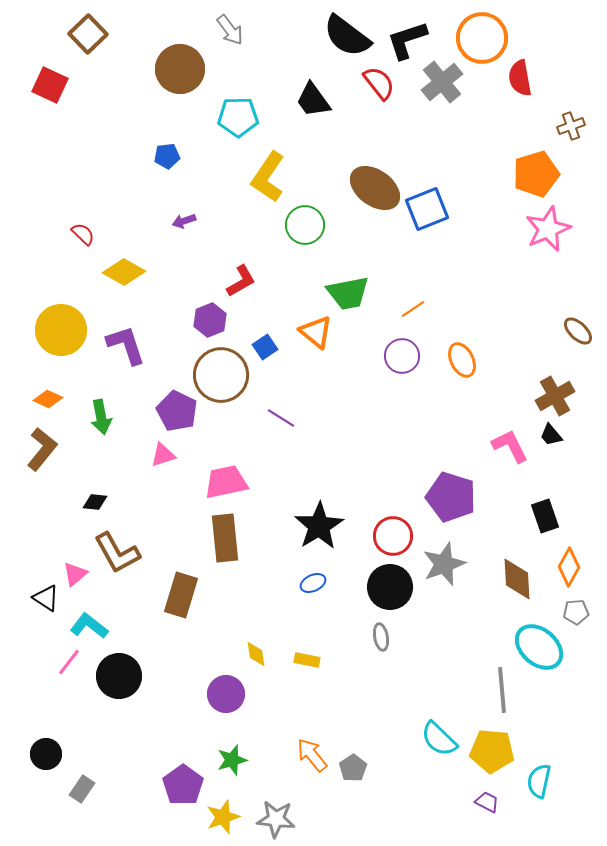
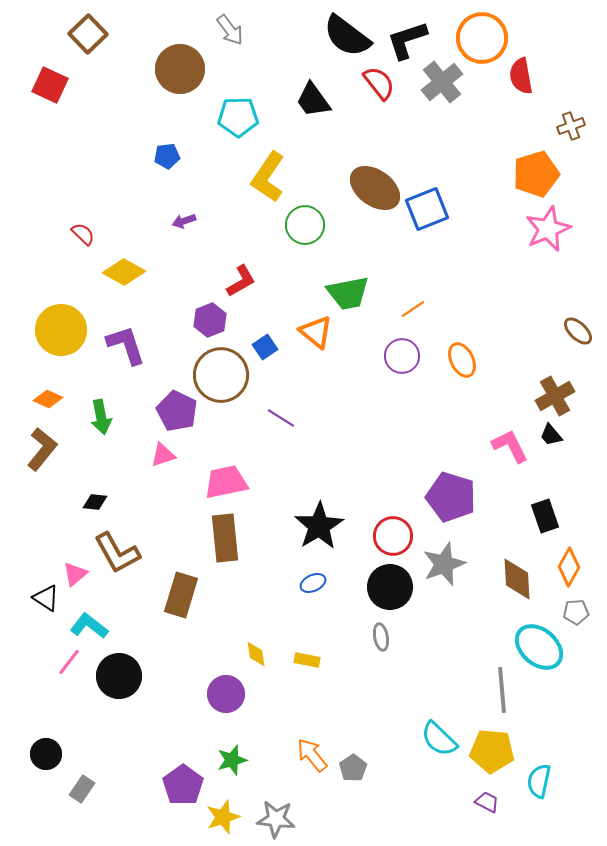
red semicircle at (520, 78): moved 1 px right, 2 px up
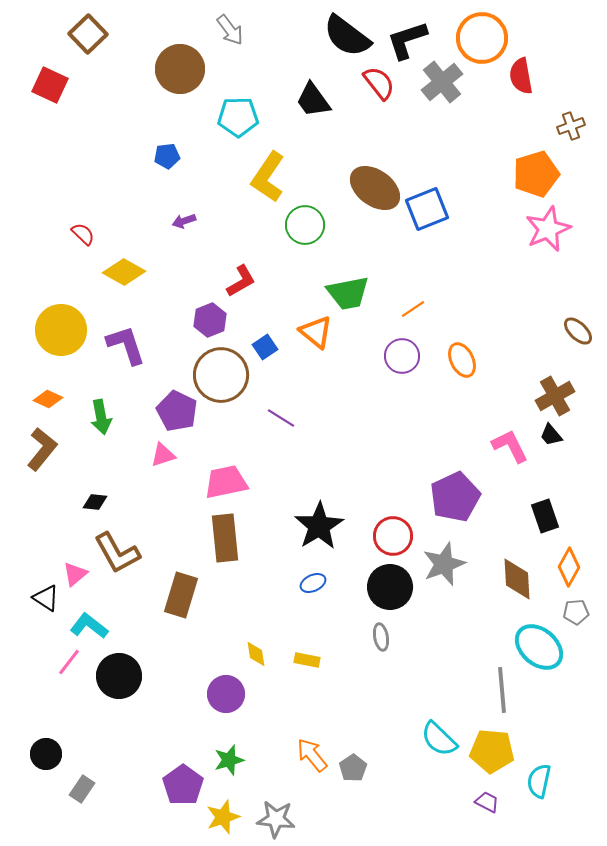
purple pentagon at (451, 497): moved 4 px right; rotated 30 degrees clockwise
green star at (232, 760): moved 3 px left
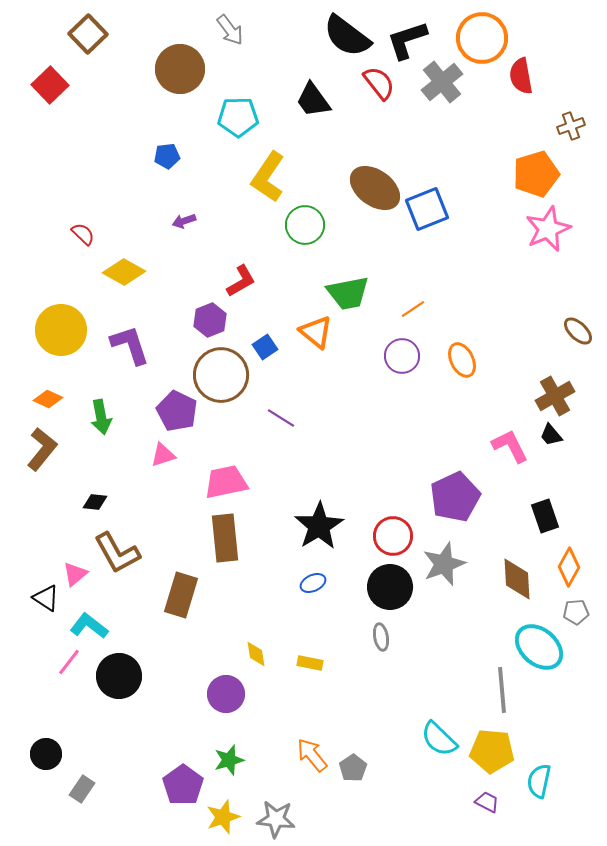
red square at (50, 85): rotated 21 degrees clockwise
purple L-shape at (126, 345): moved 4 px right
yellow rectangle at (307, 660): moved 3 px right, 3 px down
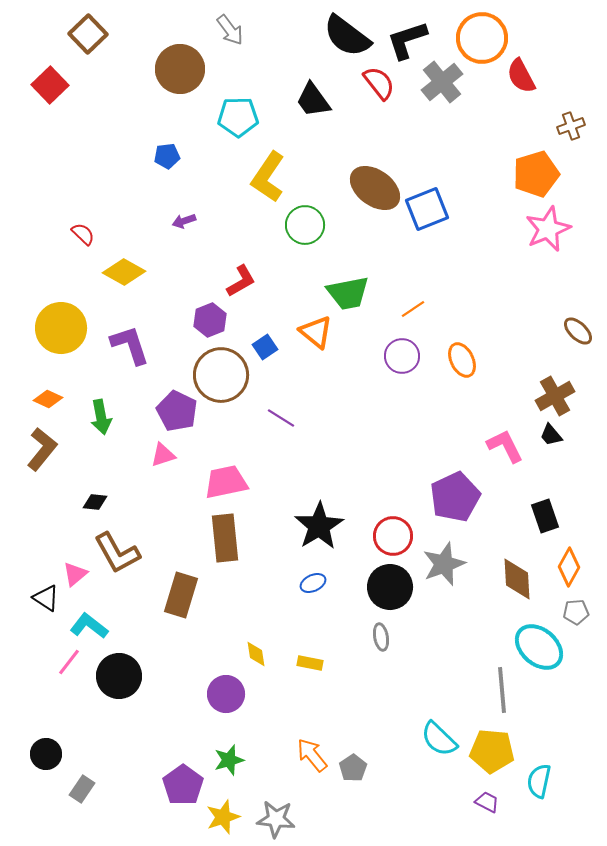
red semicircle at (521, 76): rotated 18 degrees counterclockwise
yellow circle at (61, 330): moved 2 px up
pink L-shape at (510, 446): moved 5 px left
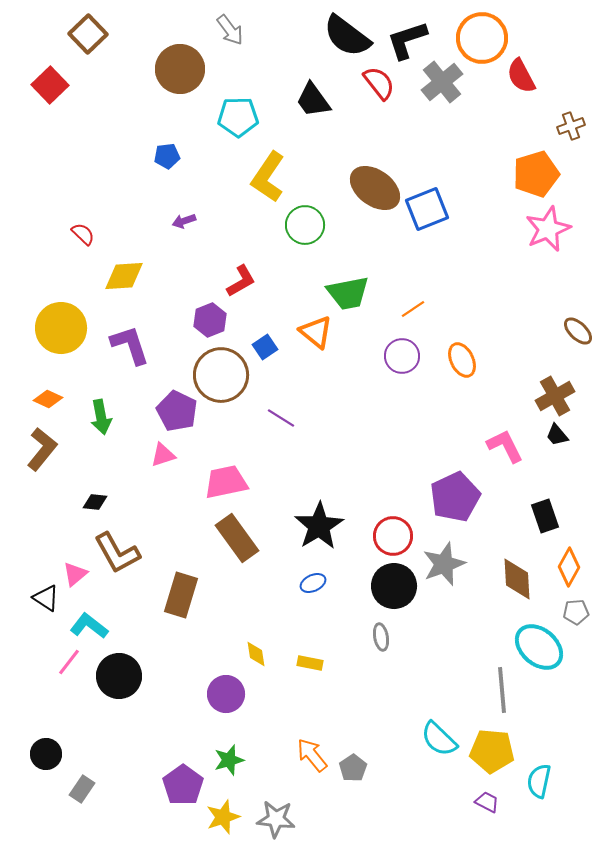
yellow diamond at (124, 272): moved 4 px down; rotated 33 degrees counterclockwise
black trapezoid at (551, 435): moved 6 px right
brown rectangle at (225, 538): moved 12 px right; rotated 30 degrees counterclockwise
black circle at (390, 587): moved 4 px right, 1 px up
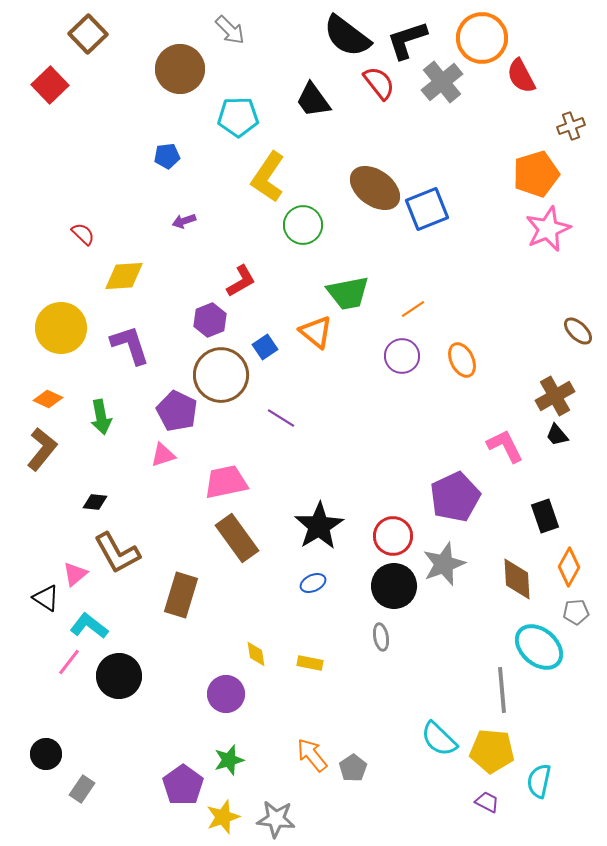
gray arrow at (230, 30): rotated 8 degrees counterclockwise
green circle at (305, 225): moved 2 px left
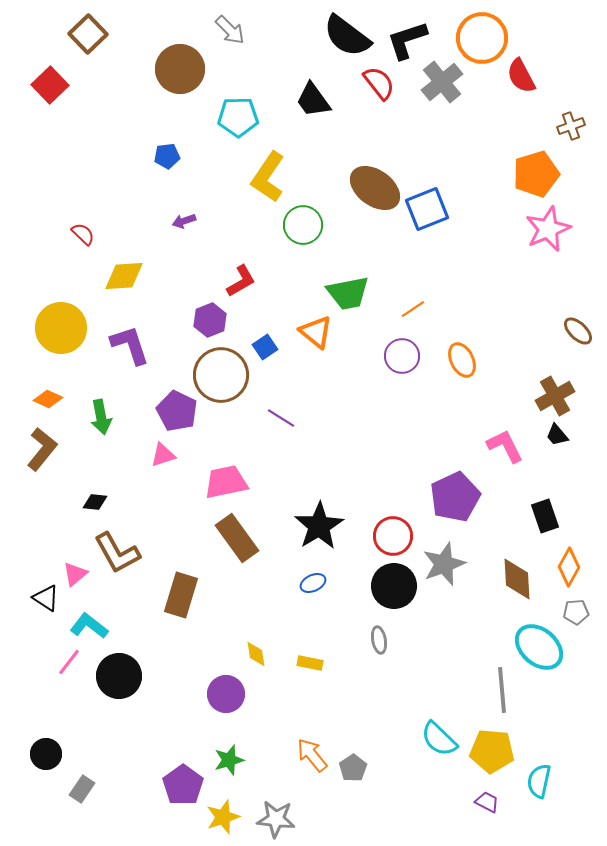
gray ellipse at (381, 637): moved 2 px left, 3 px down
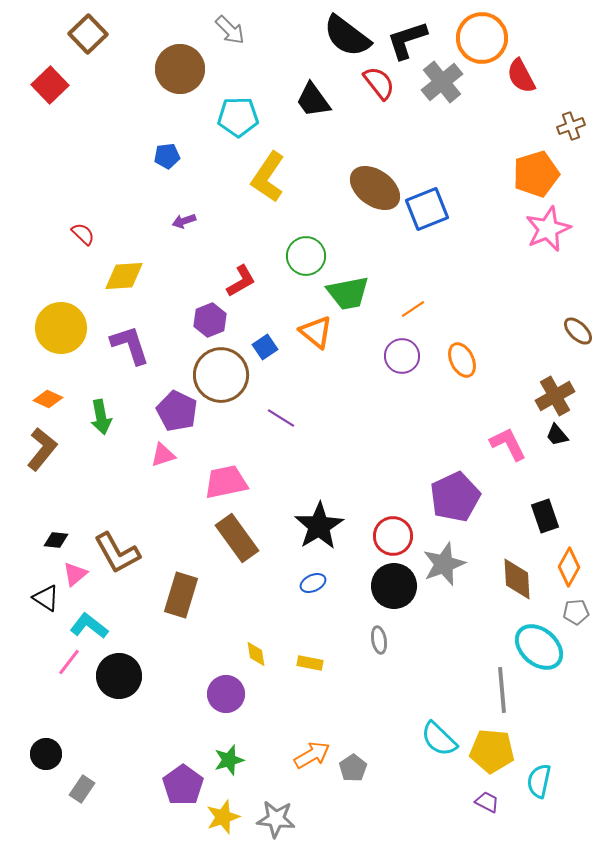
green circle at (303, 225): moved 3 px right, 31 px down
pink L-shape at (505, 446): moved 3 px right, 2 px up
black diamond at (95, 502): moved 39 px left, 38 px down
orange arrow at (312, 755): rotated 99 degrees clockwise
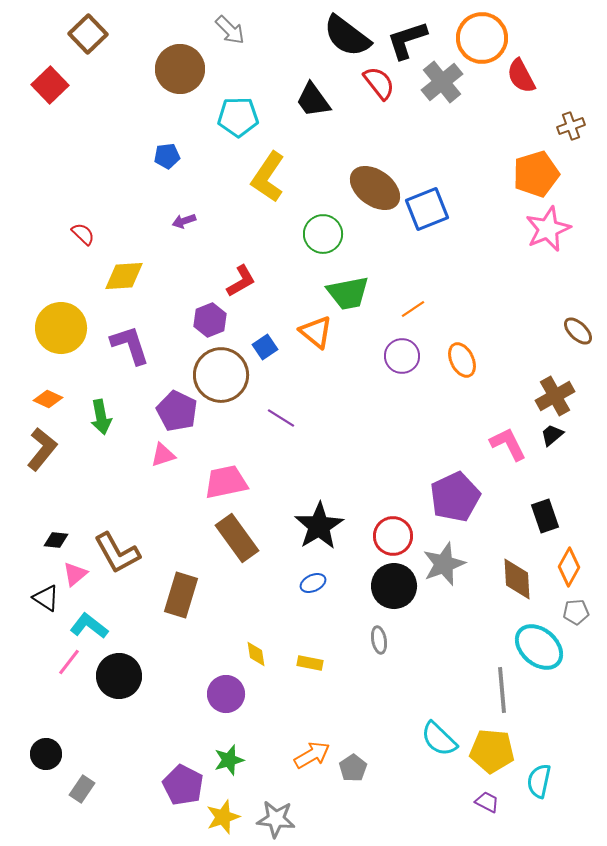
green circle at (306, 256): moved 17 px right, 22 px up
black trapezoid at (557, 435): moved 5 px left; rotated 90 degrees clockwise
purple pentagon at (183, 785): rotated 9 degrees counterclockwise
